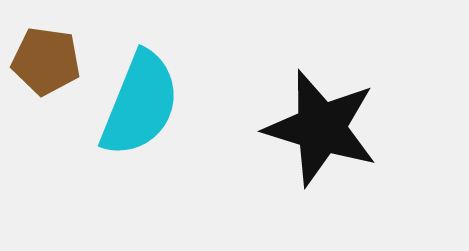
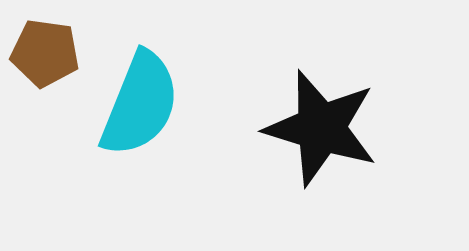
brown pentagon: moved 1 px left, 8 px up
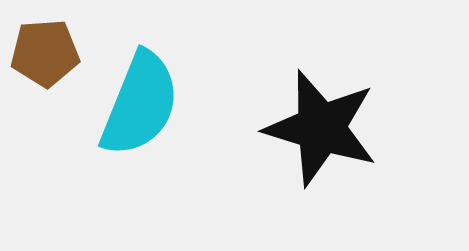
brown pentagon: rotated 12 degrees counterclockwise
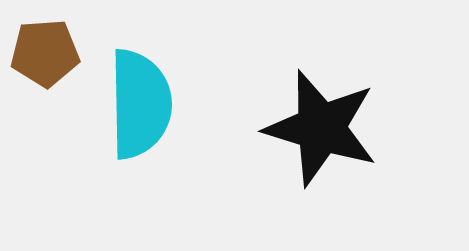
cyan semicircle: rotated 23 degrees counterclockwise
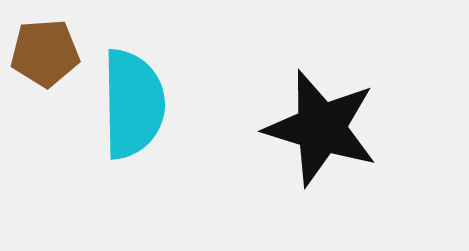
cyan semicircle: moved 7 px left
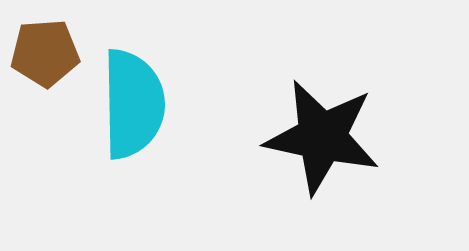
black star: moved 1 px right, 9 px down; rotated 5 degrees counterclockwise
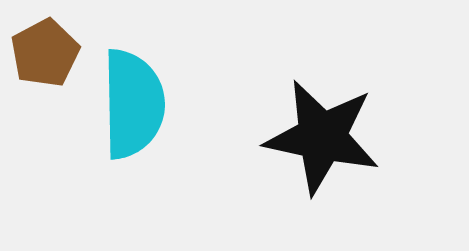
brown pentagon: rotated 24 degrees counterclockwise
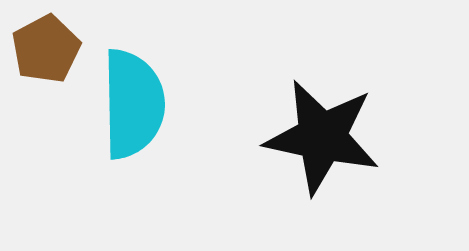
brown pentagon: moved 1 px right, 4 px up
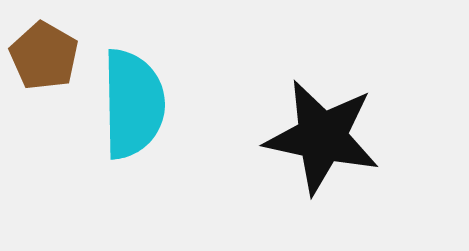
brown pentagon: moved 2 px left, 7 px down; rotated 14 degrees counterclockwise
